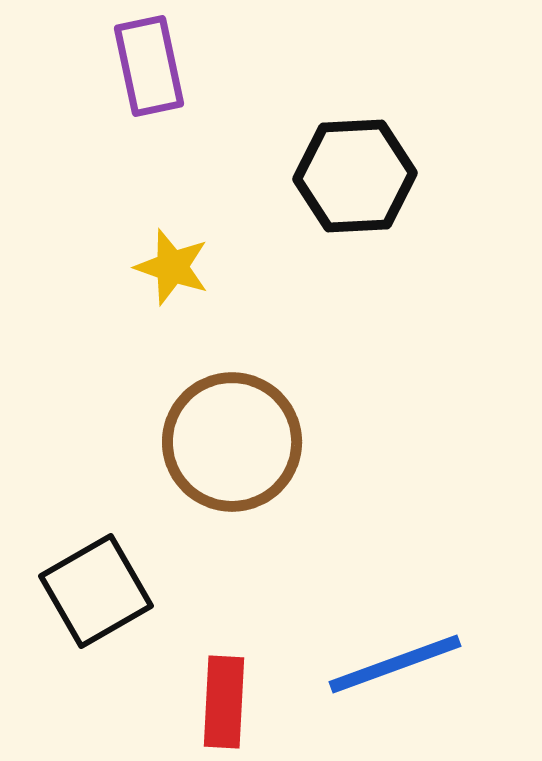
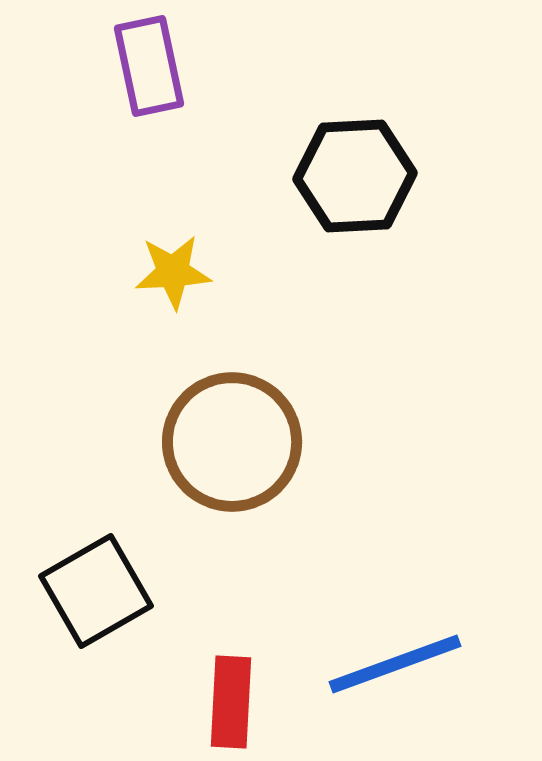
yellow star: moved 1 px right, 5 px down; rotated 22 degrees counterclockwise
red rectangle: moved 7 px right
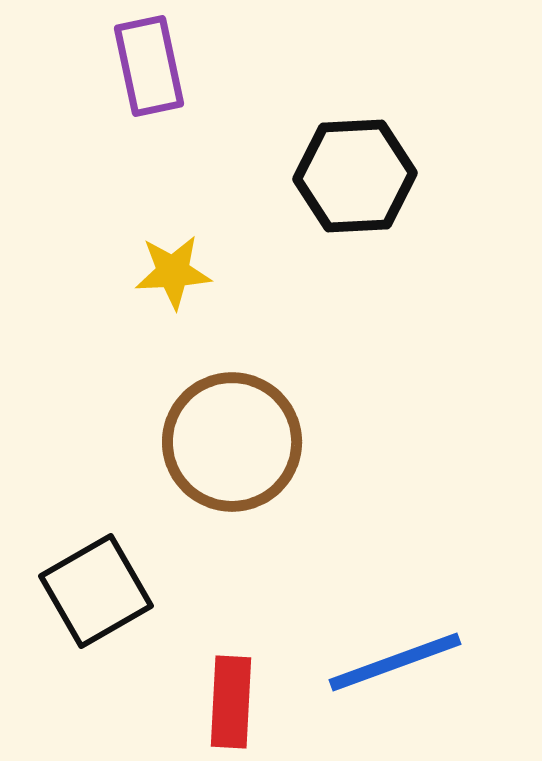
blue line: moved 2 px up
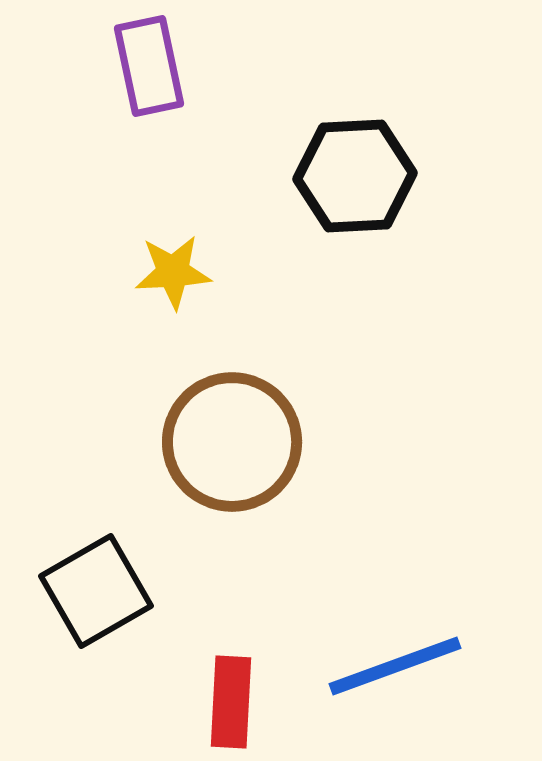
blue line: moved 4 px down
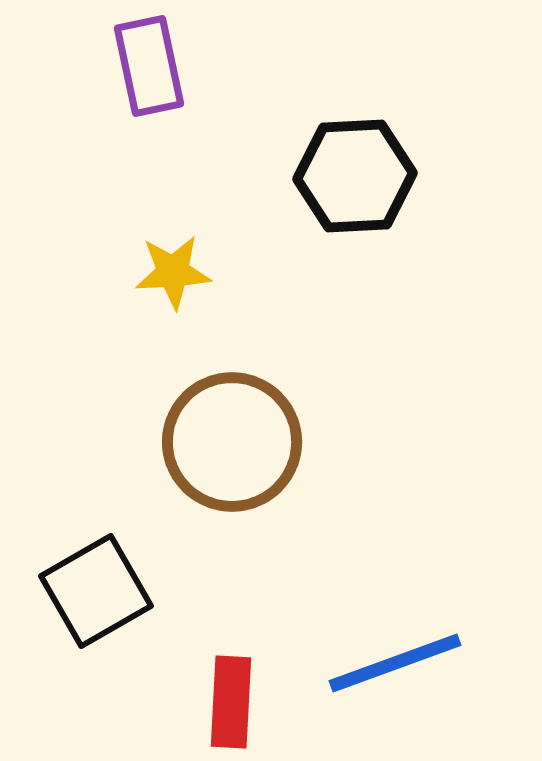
blue line: moved 3 px up
